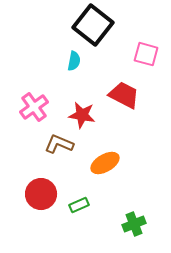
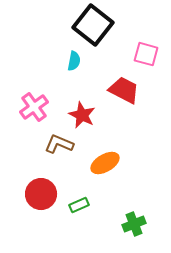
red trapezoid: moved 5 px up
red star: rotated 16 degrees clockwise
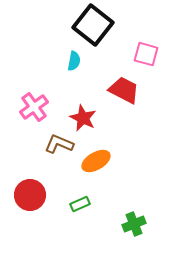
red star: moved 1 px right, 3 px down
orange ellipse: moved 9 px left, 2 px up
red circle: moved 11 px left, 1 px down
green rectangle: moved 1 px right, 1 px up
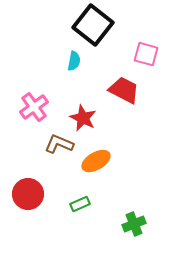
red circle: moved 2 px left, 1 px up
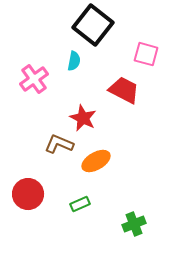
pink cross: moved 28 px up
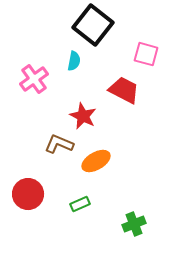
red star: moved 2 px up
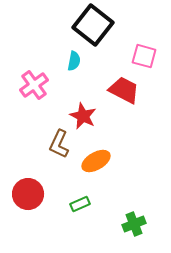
pink square: moved 2 px left, 2 px down
pink cross: moved 6 px down
brown L-shape: rotated 88 degrees counterclockwise
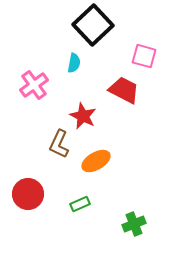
black square: rotated 9 degrees clockwise
cyan semicircle: moved 2 px down
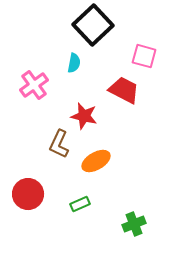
red star: moved 1 px right; rotated 12 degrees counterclockwise
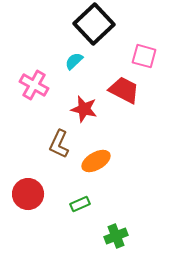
black square: moved 1 px right, 1 px up
cyan semicircle: moved 2 px up; rotated 144 degrees counterclockwise
pink cross: rotated 24 degrees counterclockwise
red star: moved 7 px up
green cross: moved 18 px left, 12 px down
